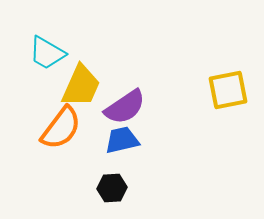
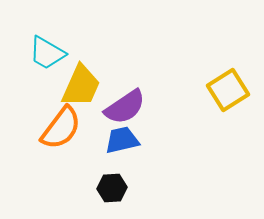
yellow square: rotated 21 degrees counterclockwise
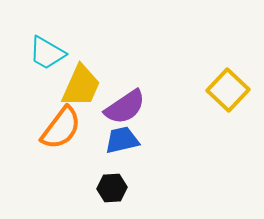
yellow square: rotated 15 degrees counterclockwise
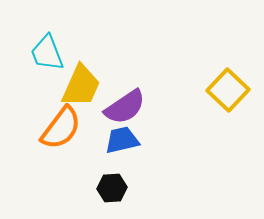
cyan trapezoid: rotated 39 degrees clockwise
